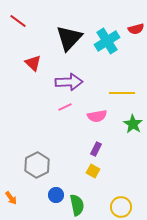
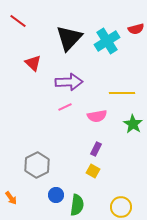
green semicircle: rotated 20 degrees clockwise
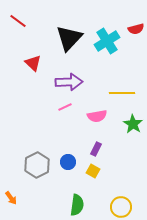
blue circle: moved 12 px right, 33 px up
